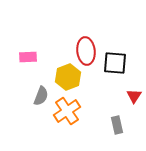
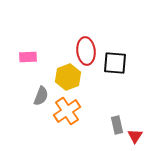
red triangle: moved 1 px right, 40 px down
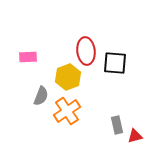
red triangle: rotated 42 degrees clockwise
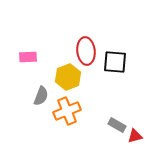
black square: moved 1 px up
orange cross: rotated 12 degrees clockwise
gray rectangle: rotated 48 degrees counterclockwise
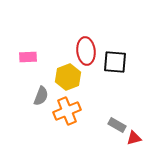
red triangle: moved 1 px left, 2 px down
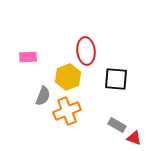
black square: moved 1 px right, 17 px down
gray semicircle: moved 2 px right
red triangle: rotated 35 degrees clockwise
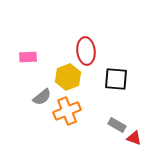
gray semicircle: moved 1 px left, 1 px down; rotated 30 degrees clockwise
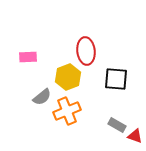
red triangle: moved 1 px right, 2 px up
